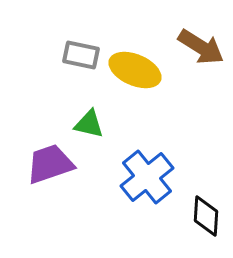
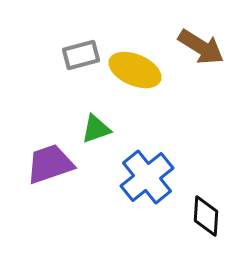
gray rectangle: rotated 27 degrees counterclockwise
green triangle: moved 7 px right, 5 px down; rotated 32 degrees counterclockwise
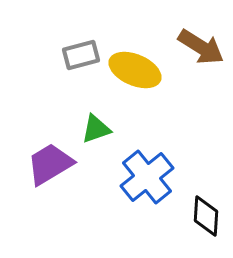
purple trapezoid: rotated 12 degrees counterclockwise
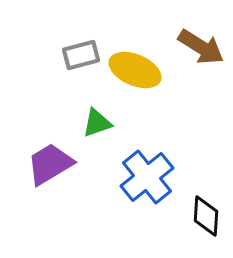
green triangle: moved 1 px right, 6 px up
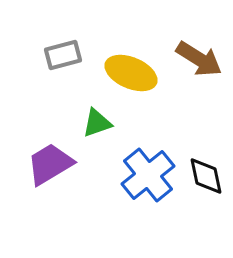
brown arrow: moved 2 px left, 12 px down
gray rectangle: moved 18 px left
yellow ellipse: moved 4 px left, 3 px down
blue cross: moved 1 px right, 2 px up
black diamond: moved 40 px up; rotated 15 degrees counterclockwise
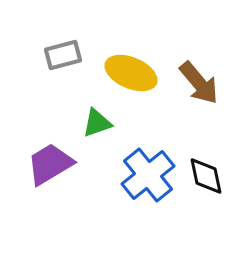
brown arrow: moved 24 px down; rotated 18 degrees clockwise
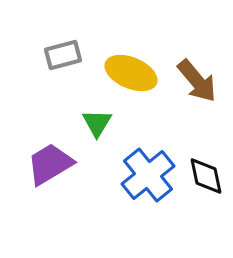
brown arrow: moved 2 px left, 2 px up
green triangle: rotated 40 degrees counterclockwise
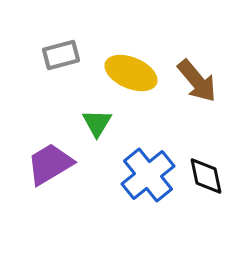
gray rectangle: moved 2 px left
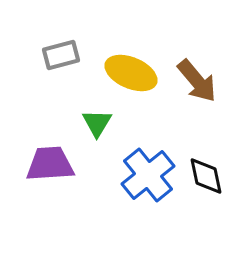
purple trapezoid: rotated 27 degrees clockwise
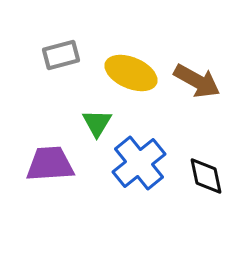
brown arrow: rotated 21 degrees counterclockwise
blue cross: moved 9 px left, 12 px up
